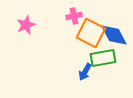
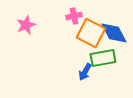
blue diamond: moved 2 px up
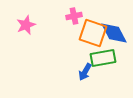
orange square: moved 2 px right; rotated 8 degrees counterclockwise
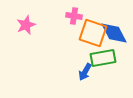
pink cross: rotated 21 degrees clockwise
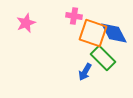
pink star: moved 2 px up
green rectangle: rotated 55 degrees clockwise
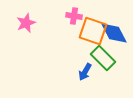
orange square: moved 2 px up
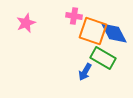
green rectangle: rotated 15 degrees counterclockwise
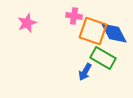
pink star: moved 1 px right
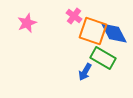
pink cross: rotated 28 degrees clockwise
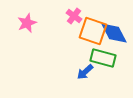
green rectangle: rotated 15 degrees counterclockwise
blue arrow: rotated 18 degrees clockwise
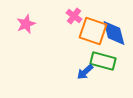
pink star: moved 1 px left, 1 px down
blue diamond: rotated 12 degrees clockwise
green rectangle: moved 3 px down
